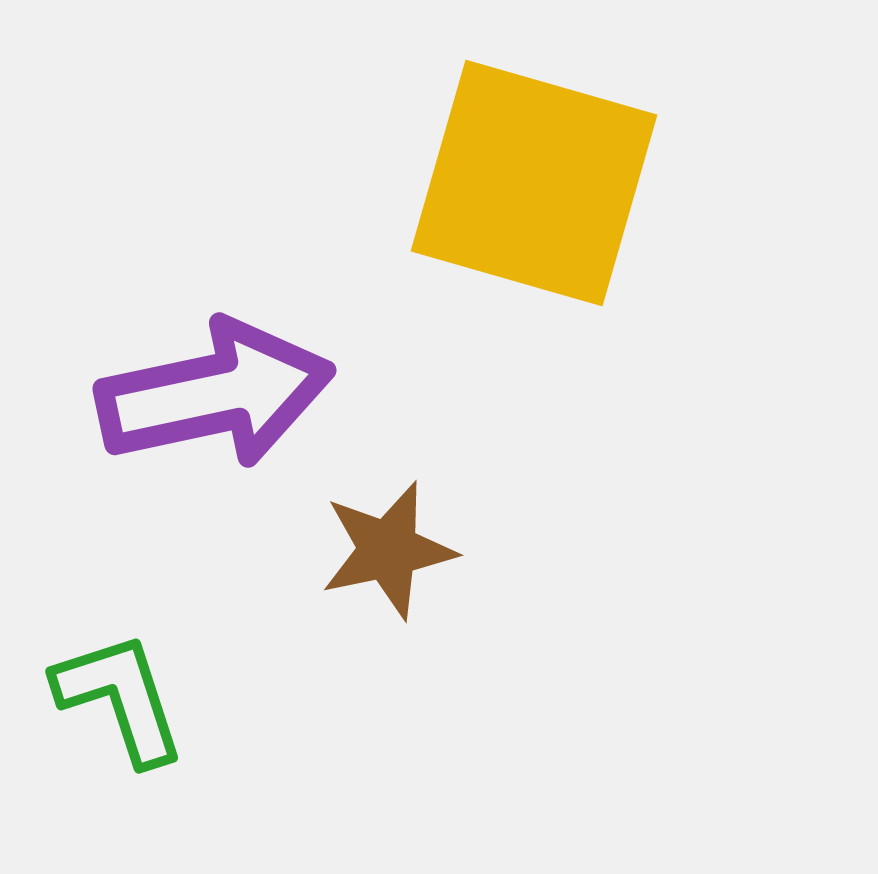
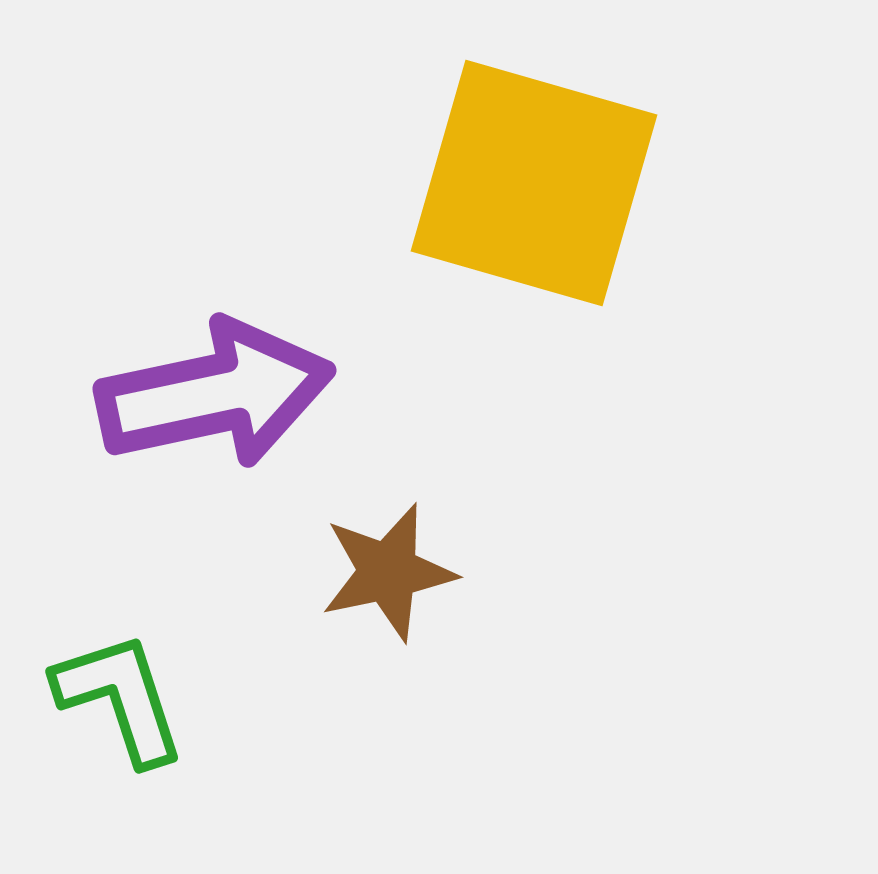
brown star: moved 22 px down
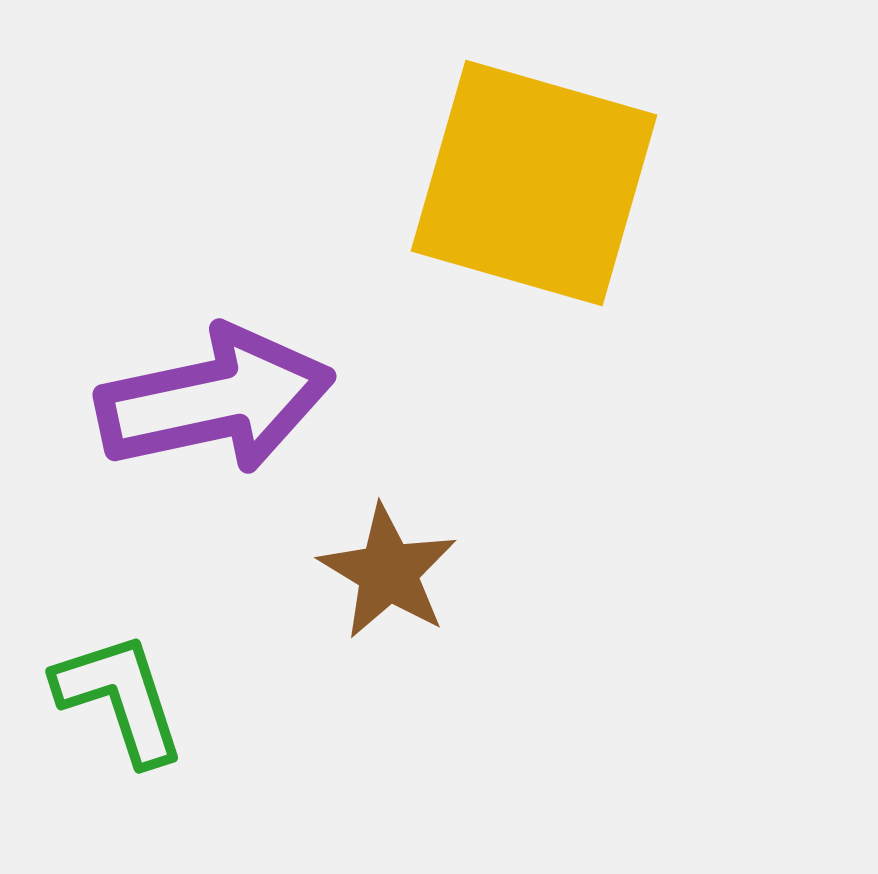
purple arrow: moved 6 px down
brown star: rotated 29 degrees counterclockwise
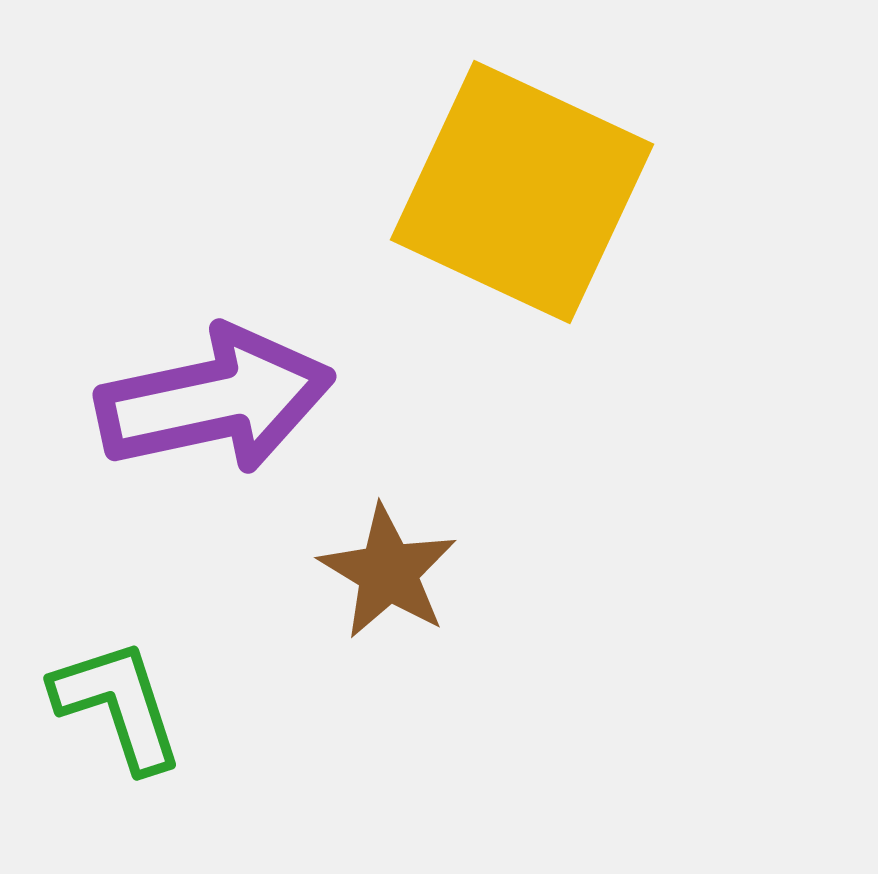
yellow square: moved 12 px left, 9 px down; rotated 9 degrees clockwise
green L-shape: moved 2 px left, 7 px down
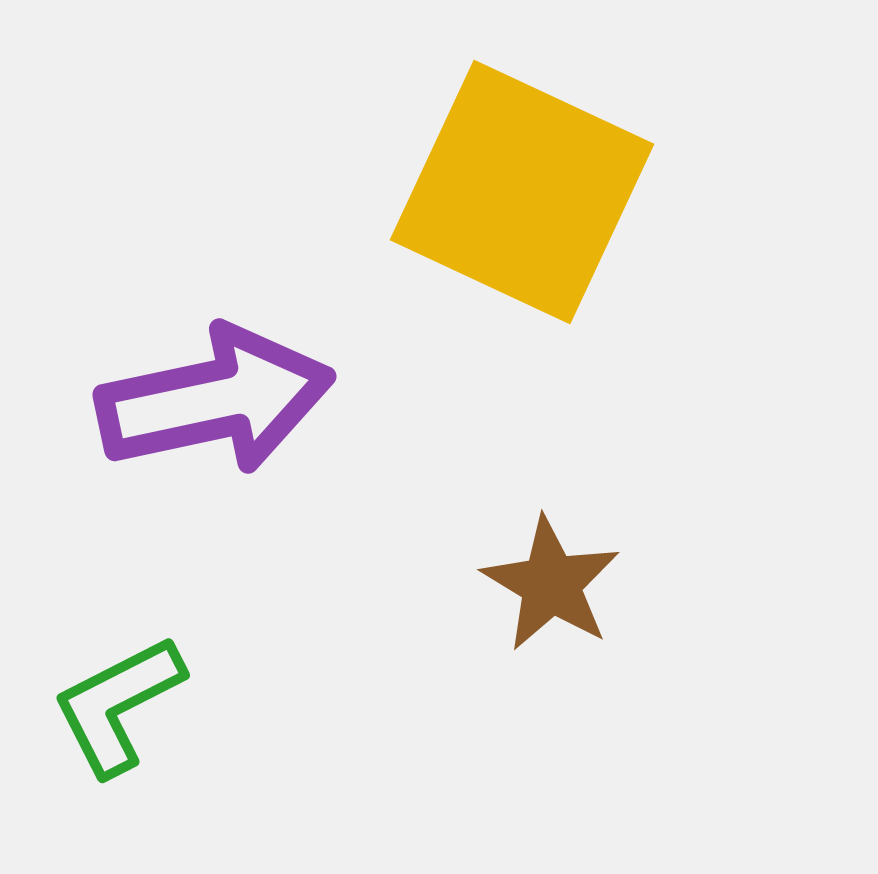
brown star: moved 163 px right, 12 px down
green L-shape: rotated 99 degrees counterclockwise
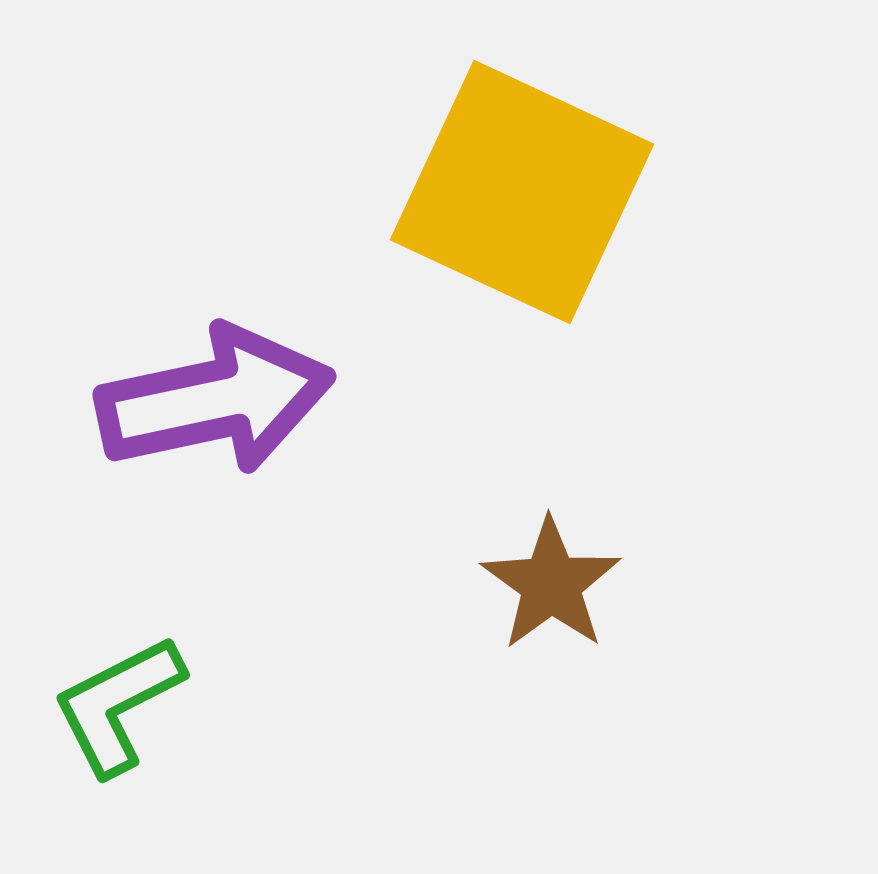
brown star: rotated 5 degrees clockwise
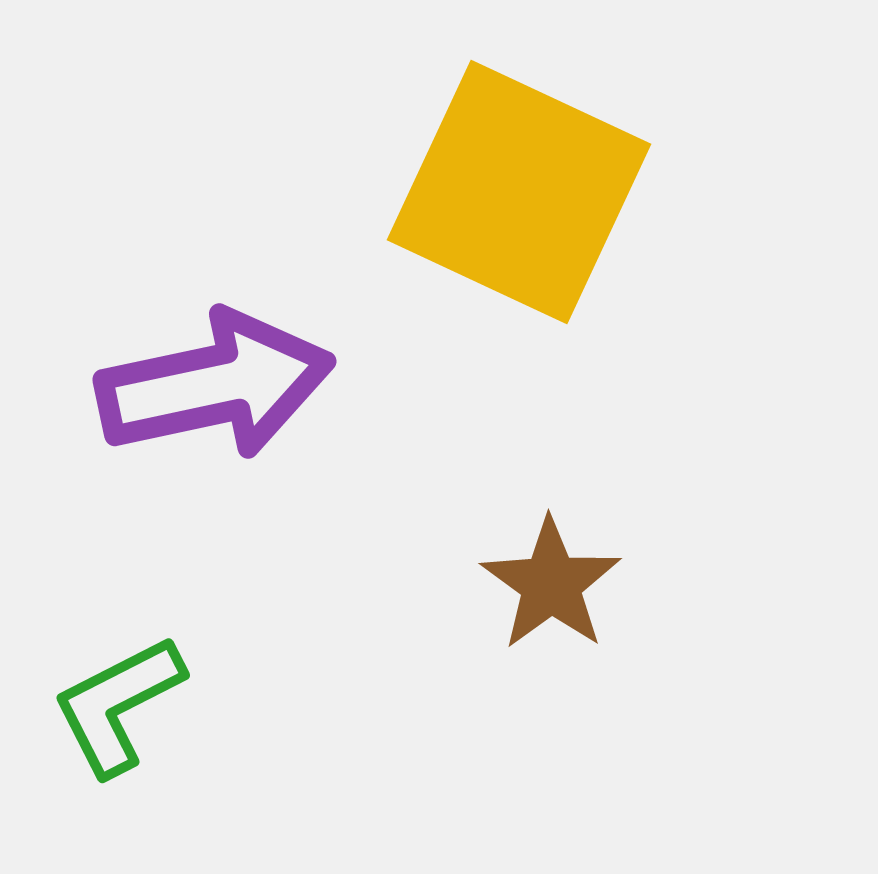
yellow square: moved 3 px left
purple arrow: moved 15 px up
